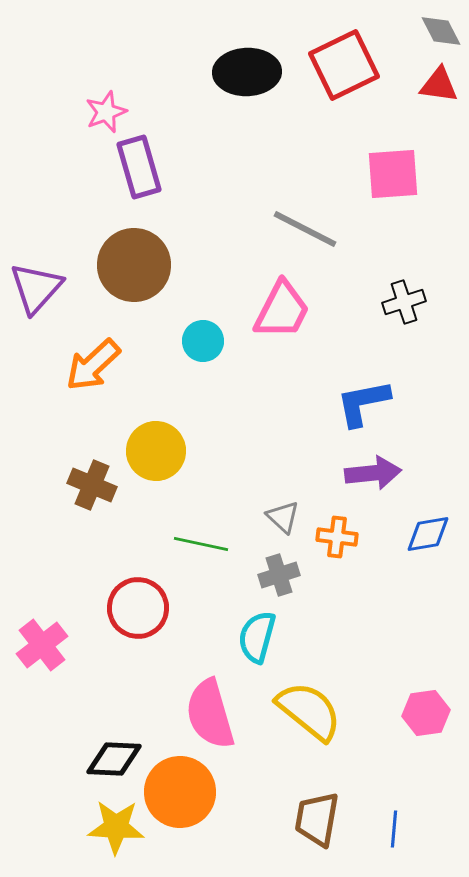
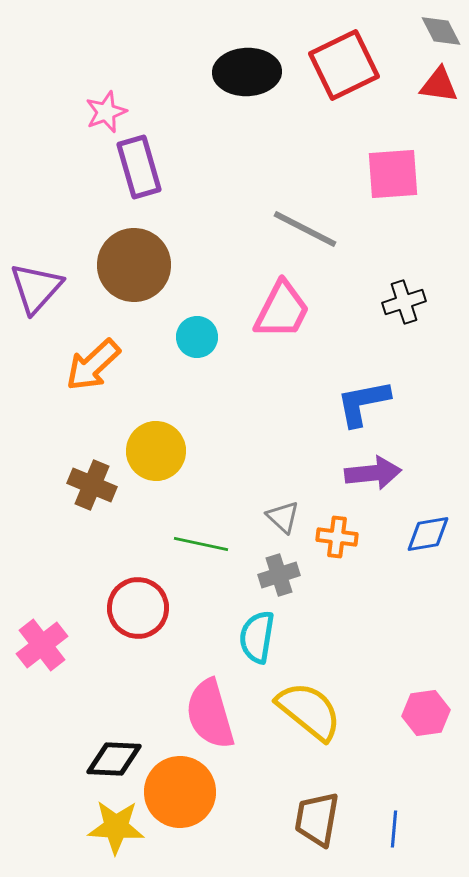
cyan circle: moved 6 px left, 4 px up
cyan semicircle: rotated 6 degrees counterclockwise
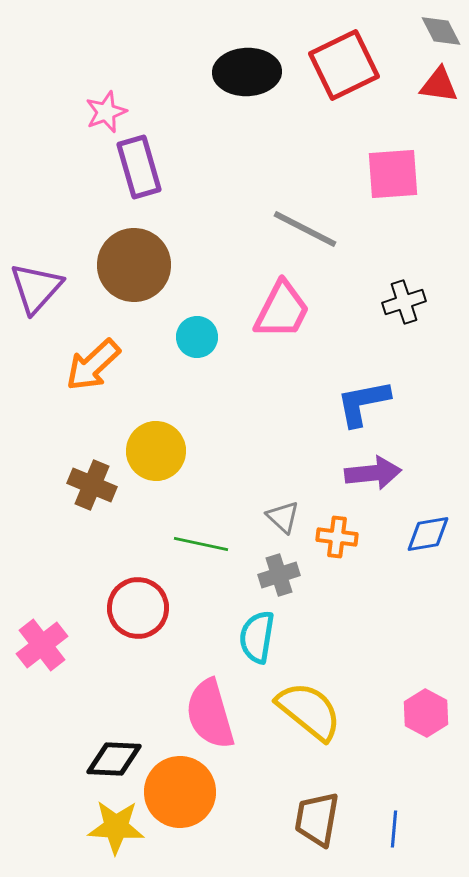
pink hexagon: rotated 24 degrees counterclockwise
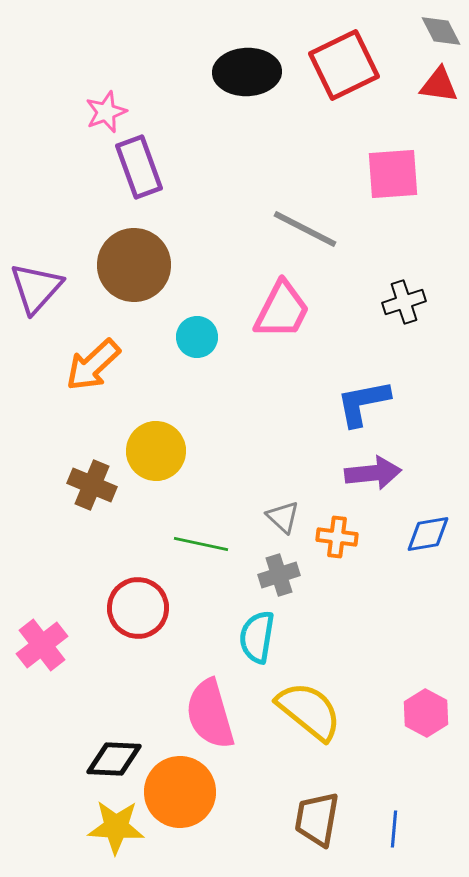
purple rectangle: rotated 4 degrees counterclockwise
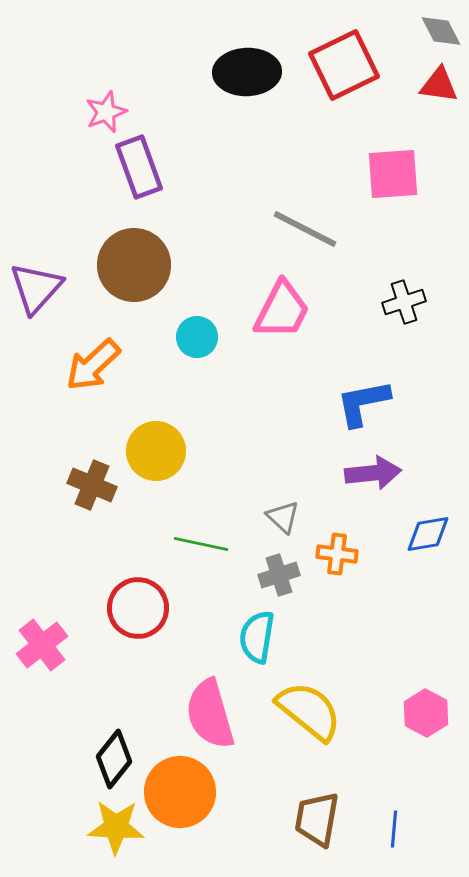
orange cross: moved 17 px down
black diamond: rotated 54 degrees counterclockwise
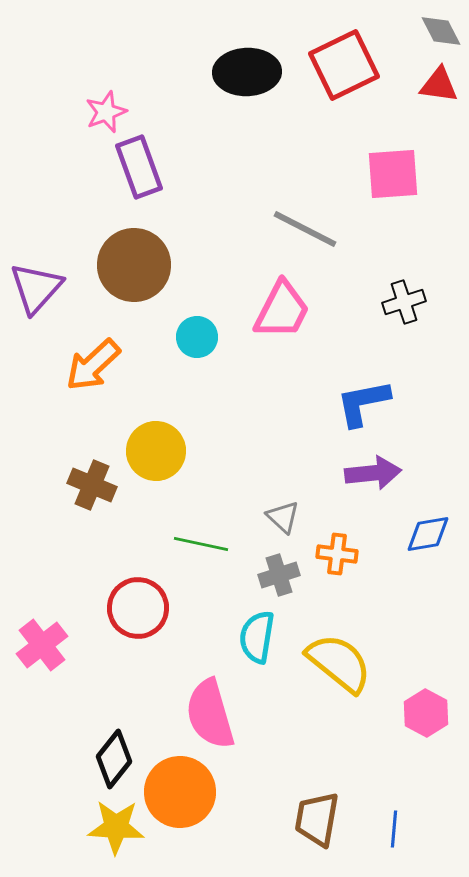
yellow semicircle: moved 30 px right, 48 px up
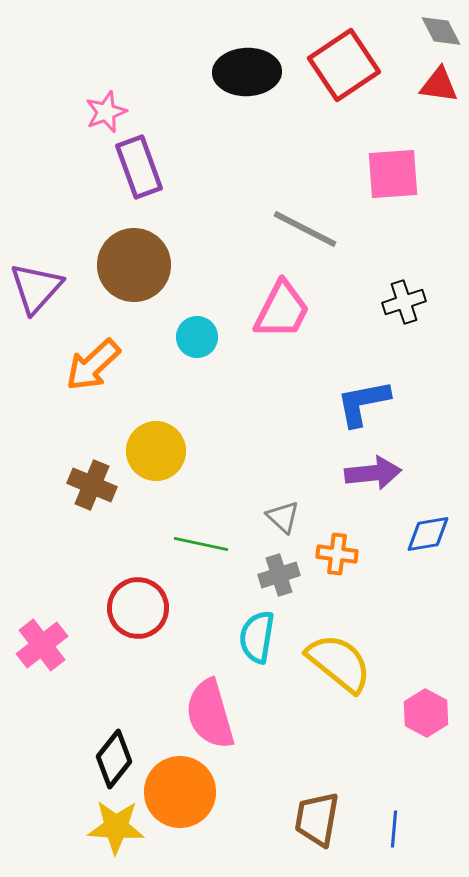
red square: rotated 8 degrees counterclockwise
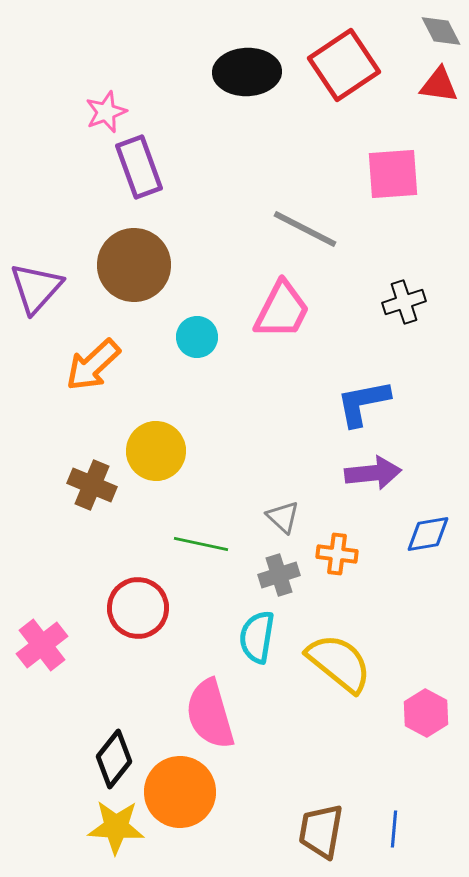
brown trapezoid: moved 4 px right, 12 px down
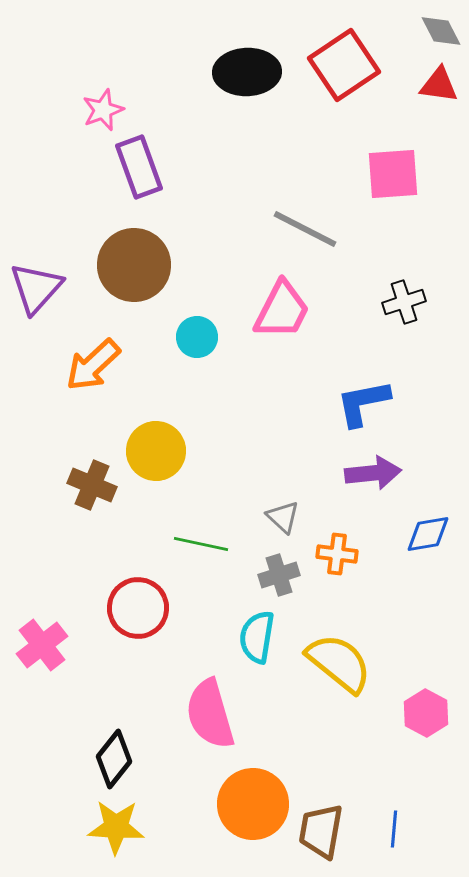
pink star: moved 3 px left, 2 px up
orange circle: moved 73 px right, 12 px down
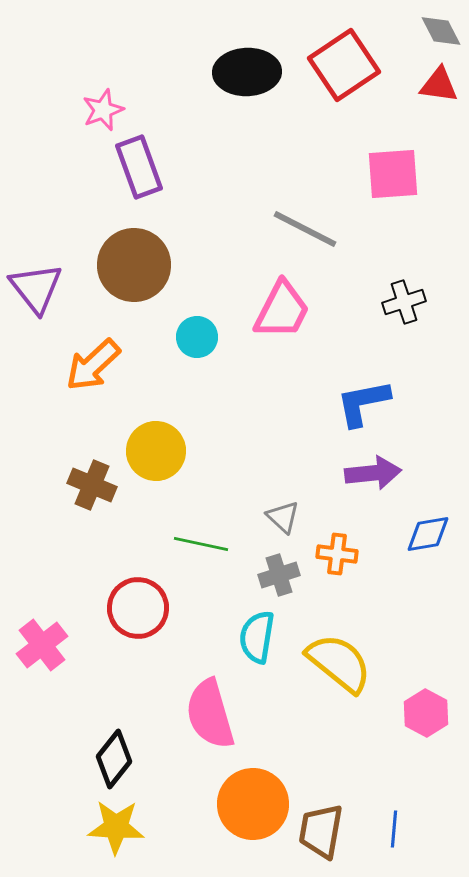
purple triangle: rotated 20 degrees counterclockwise
